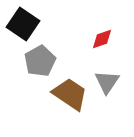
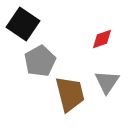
brown trapezoid: rotated 42 degrees clockwise
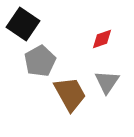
brown trapezoid: rotated 15 degrees counterclockwise
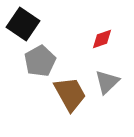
gray triangle: rotated 12 degrees clockwise
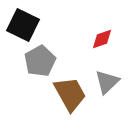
black square: moved 1 px down; rotated 8 degrees counterclockwise
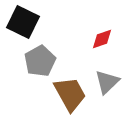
black square: moved 3 px up
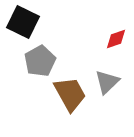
red diamond: moved 14 px right
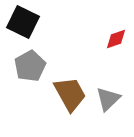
gray pentagon: moved 10 px left, 5 px down
gray triangle: moved 1 px right, 17 px down
